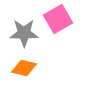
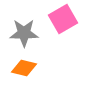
pink square: moved 5 px right
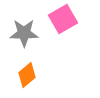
orange diamond: moved 3 px right, 7 px down; rotated 55 degrees counterclockwise
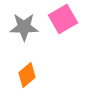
gray star: moved 6 px up
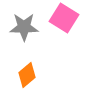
pink square: moved 1 px right, 1 px up; rotated 28 degrees counterclockwise
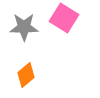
orange diamond: moved 1 px left
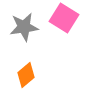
gray star: rotated 8 degrees counterclockwise
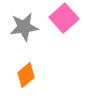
pink square: rotated 16 degrees clockwise
